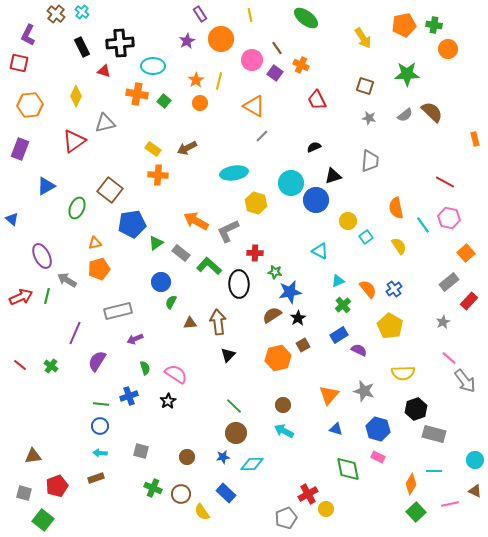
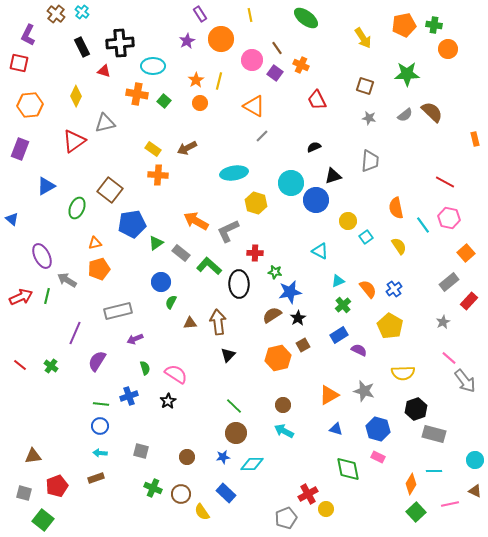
orange triangle at (329, 395): rotated 20 degrees clockwise
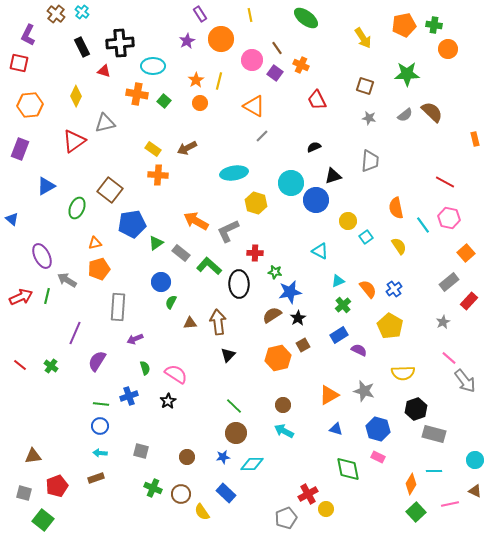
gray rectangle at (118, 311): moved 4 px up; rotated 72 degrees counterclockwise
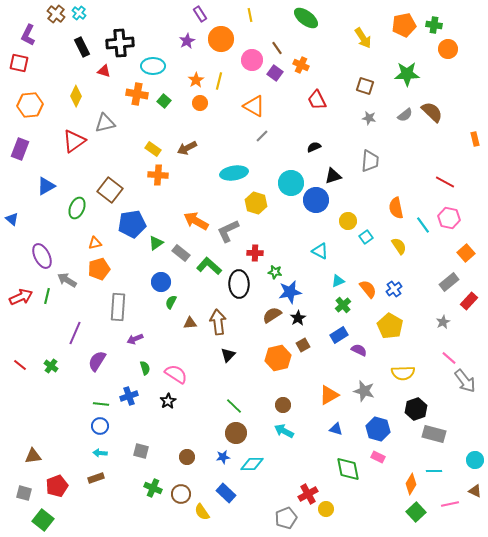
cyan cross at (82, 12): moved 3 px left, 1 px down
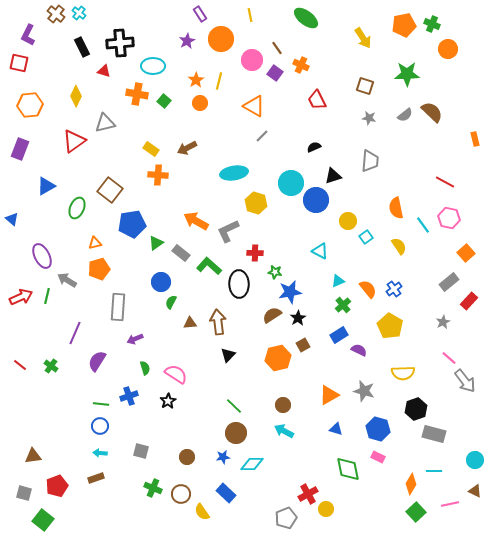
green cross at (434, 25): moved 2 px left, 1 px up; rotated 14 degrees clockwise
yellow rectangle at (153, 149): moved 2 px left
